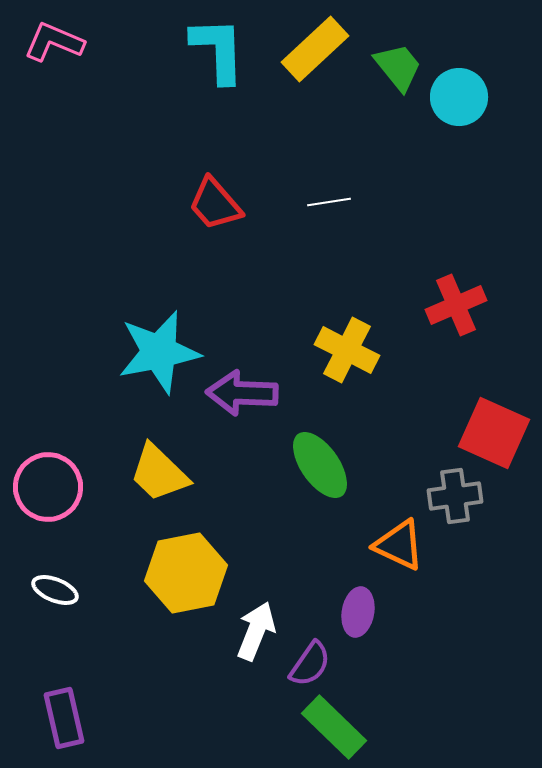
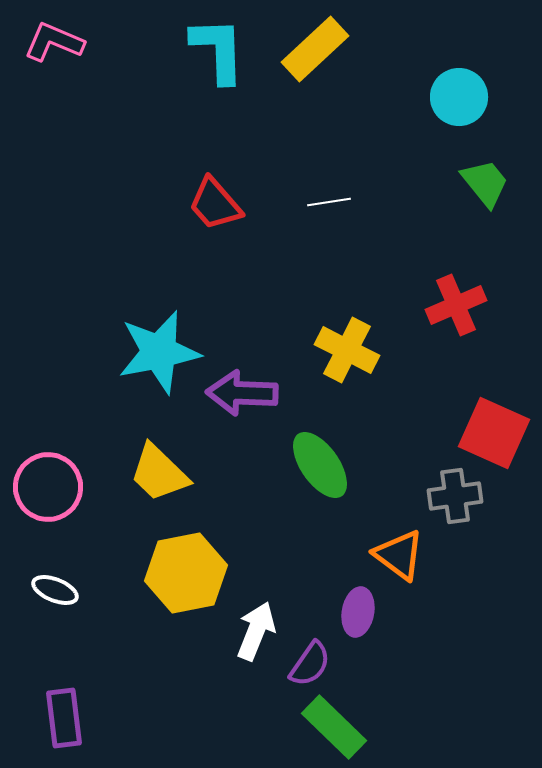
green trapezoid: moved 87 px right, 116 px down
orange triangle: moved 10 px down; rotated 12 degrees clockwise
purple rectangle: rotated 6 degrees clockwise
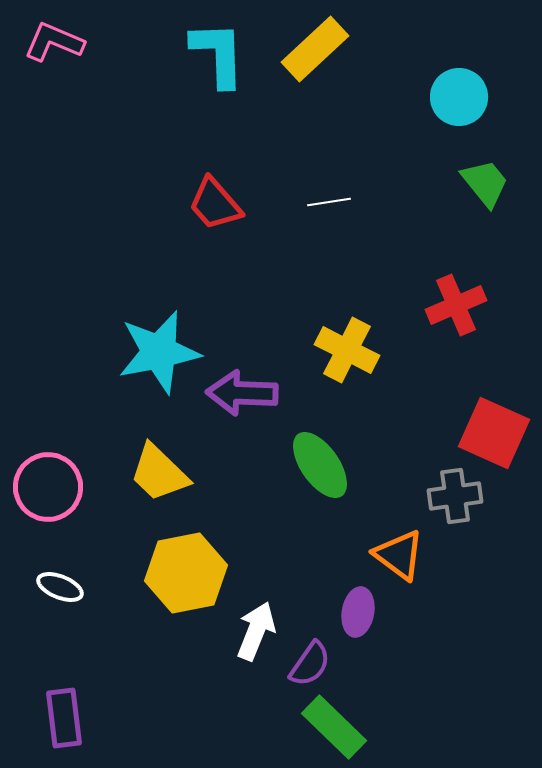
cyan L-shape: moved 4 px down
white ellipse: moved 5 px right, 3 px up
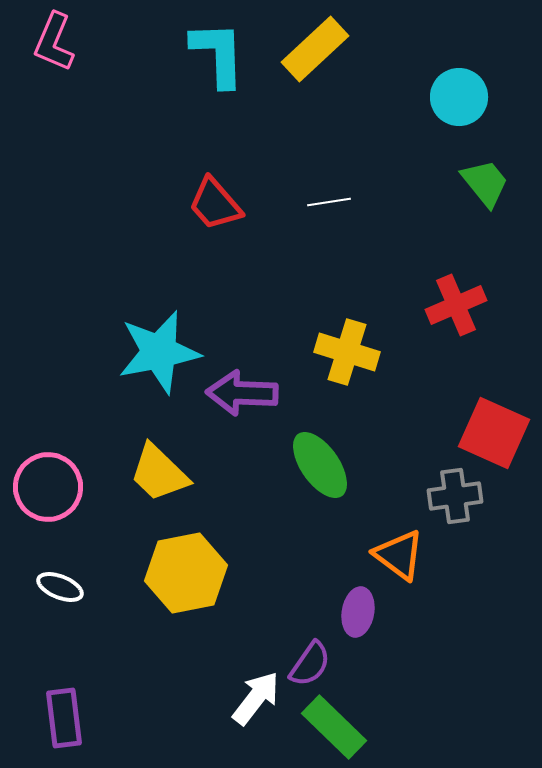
pink L-shape: rotated 90 degrees counterclockwise
yellow cross: moved 2 px down; rotated 10 degrees counterclockwise
white arrow: moved 67 px down; rotated 16 degrees clockwise
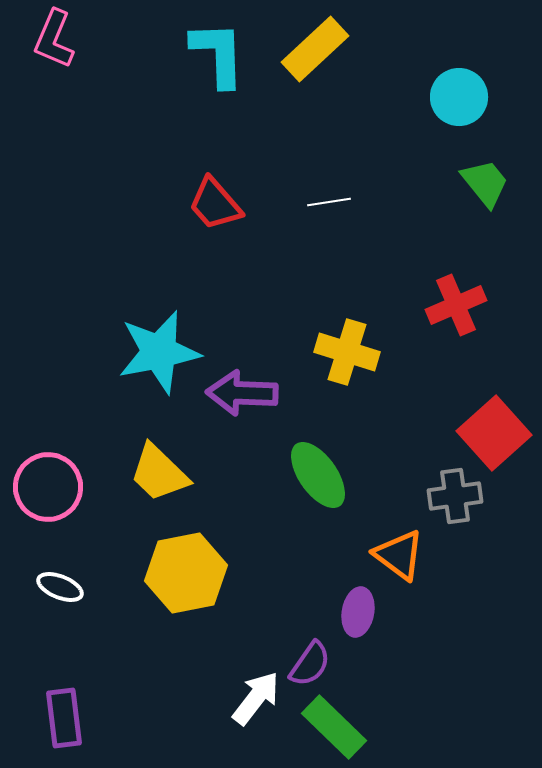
pink L-shape: moved 3 px up
red square: rotated 24 degrees clockwise
green ellipse: moved 2 px left, 10 px down
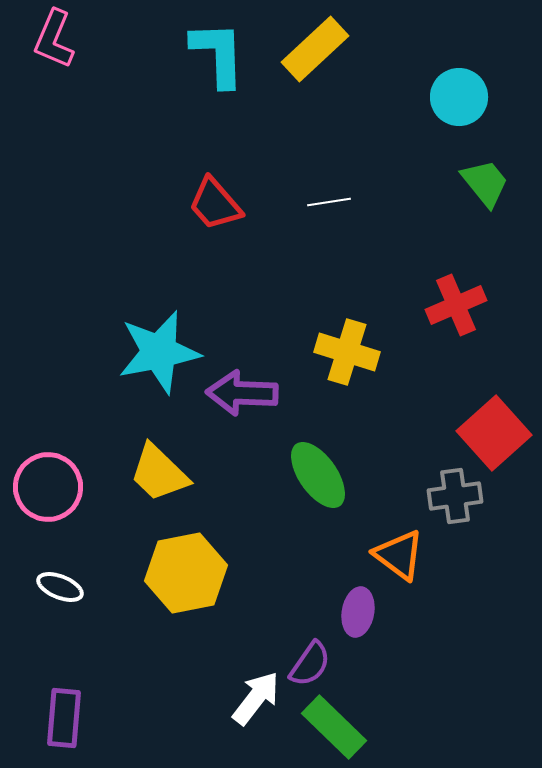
purple rectangle: rotated 12 degrees clockwise
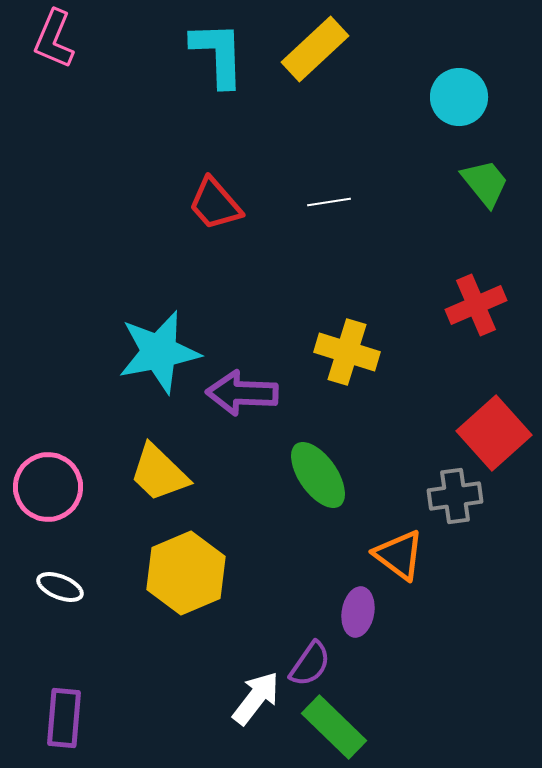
red cross: moved 20 px right
yellow hexagon: rotated 12 degrees counterclockwise
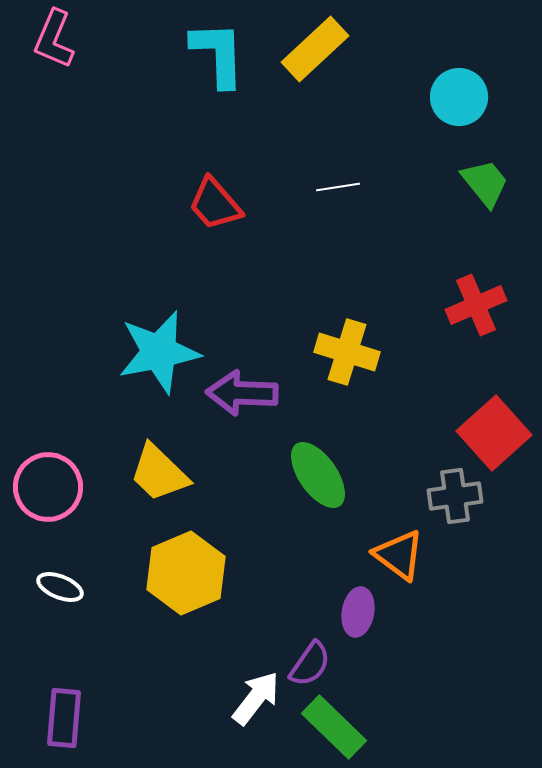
white line: moved 9 px right, 15 px up
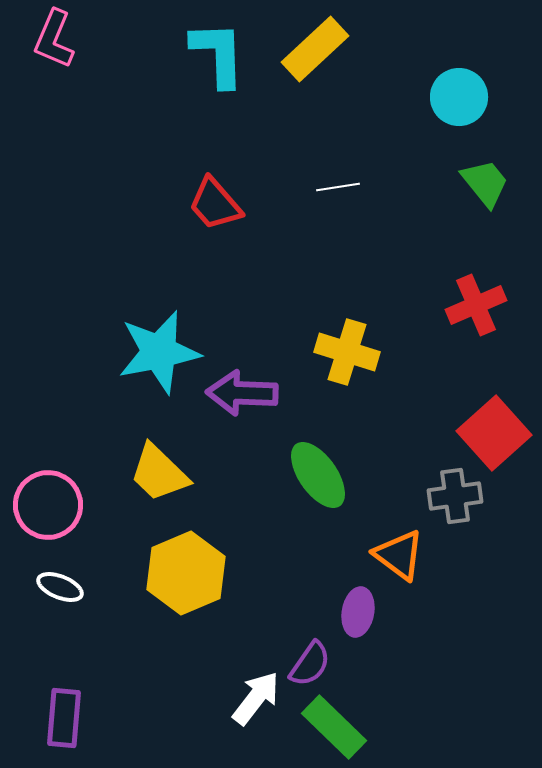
pink circle: moved 18 px down
